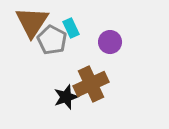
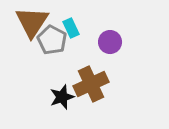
black star: moved 4 px left
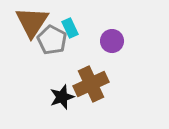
cyan rectangle: moved 1 px left
purple circle: moved 2 px right, 1 px up
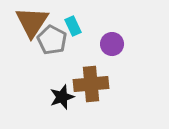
cyan rectangle: moved 3 px right, 2 px up
purple circle: moved 3 px down
brown cross: rotated 20 degrees clockwise
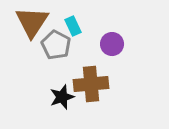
gray pentagon: moved 4 px right, 5 px down
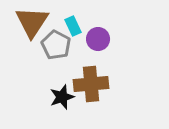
purple circle: moved 14 px left, 5 px up
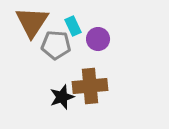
gray pentagon: rotated 24 degrees counterclockwise
brown cross: moved 1 px left, 2 px down
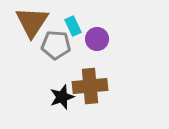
purple circle: moved 1 px left
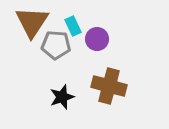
brown cross: moved 19 px right; rotated 20 degrees clockwise
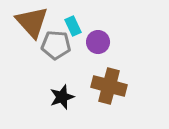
brown triangle: rotated 15 degrees counterclockwise
purple circle: moved 1 px right, 3 px down
